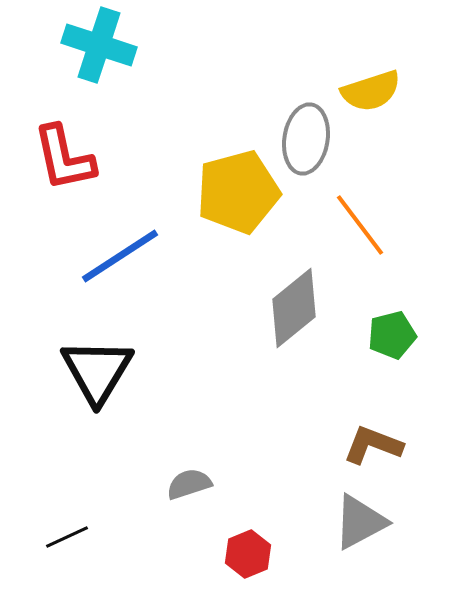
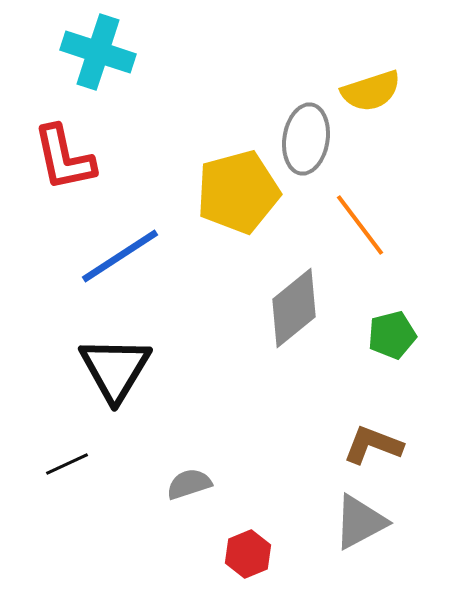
cyan cross: moved 1 px left, 7 px down
black triangle: moved 18 px right, 2 px up
black line: moved 73 px up
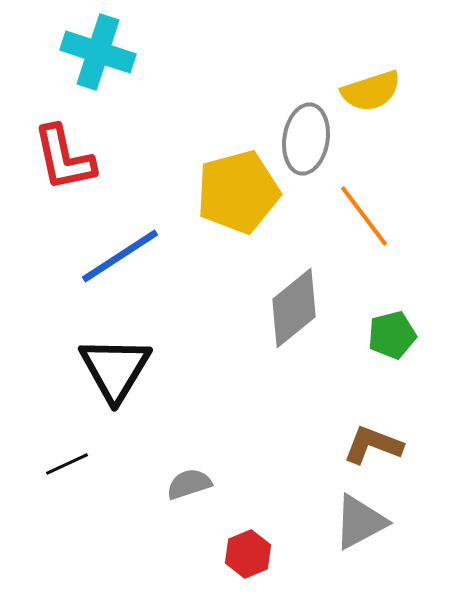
orange line: moved 4 px right, 9 px up
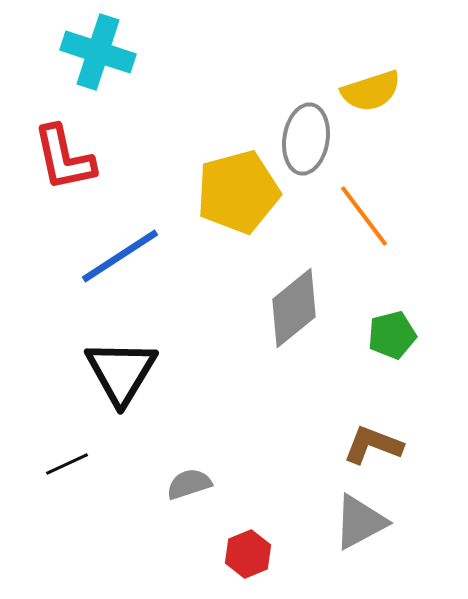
black triangle: moved 6 px right, 3 px down
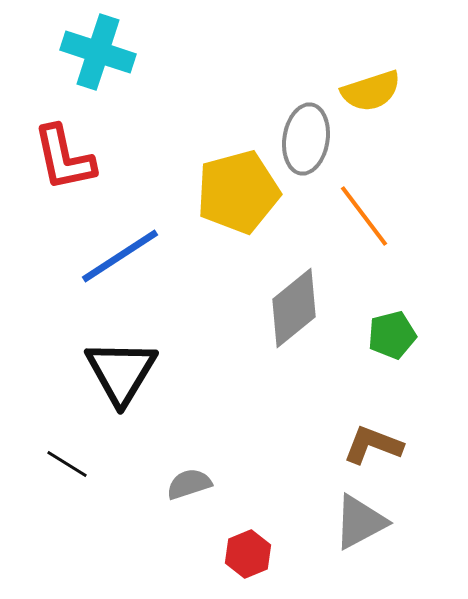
black line: rotated 57 degrees clockwise
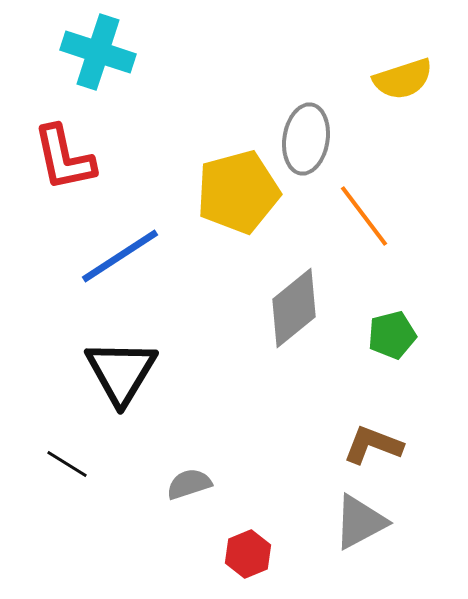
yellow semicircle: moved 32 px right, 12 px up
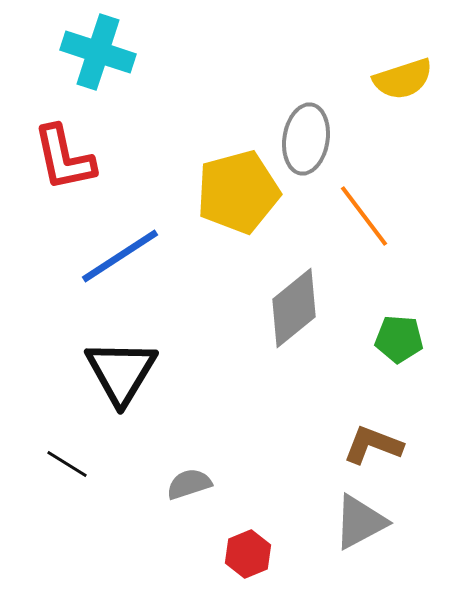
green pentagon: moved 7 px right, 4 px down; rotated 18 degrees clockwise
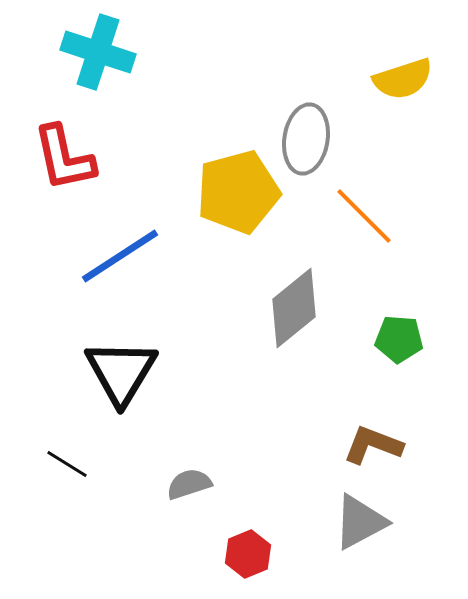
orange line: rotated 8 degrees counterclockwise
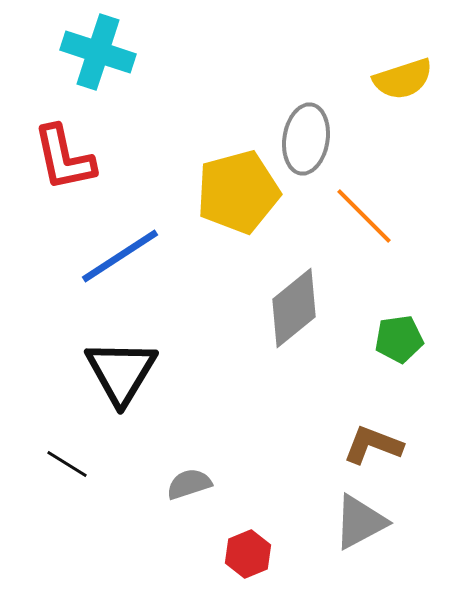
green pentagon: rotated 12 degrees counterclockwise
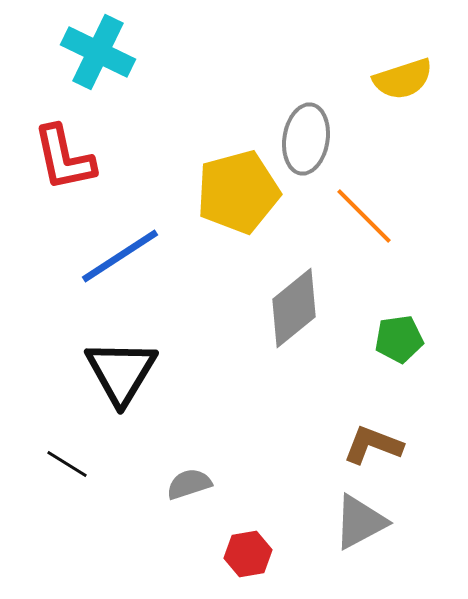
cyan cross: rotated 8 degrees clockwise
red hexagon: rotated 12 degrees clockwise
